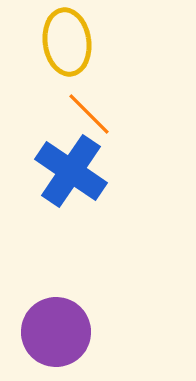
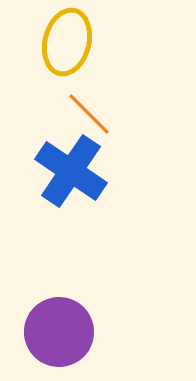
yellow ellipse: rotated 22 degrees clockwise
purple circle: moved 3 px right
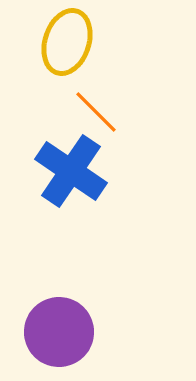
yellow ellipse: rotated 4 degrees clockwise
orange line: moved 7 px right, 2 px up
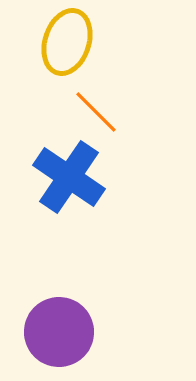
blue cross: moved 2 px left, 6 px down
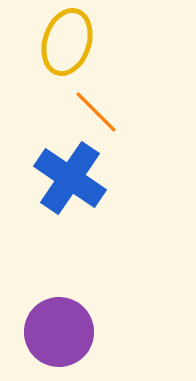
blue cross: moved 1 px right, 1 px down
